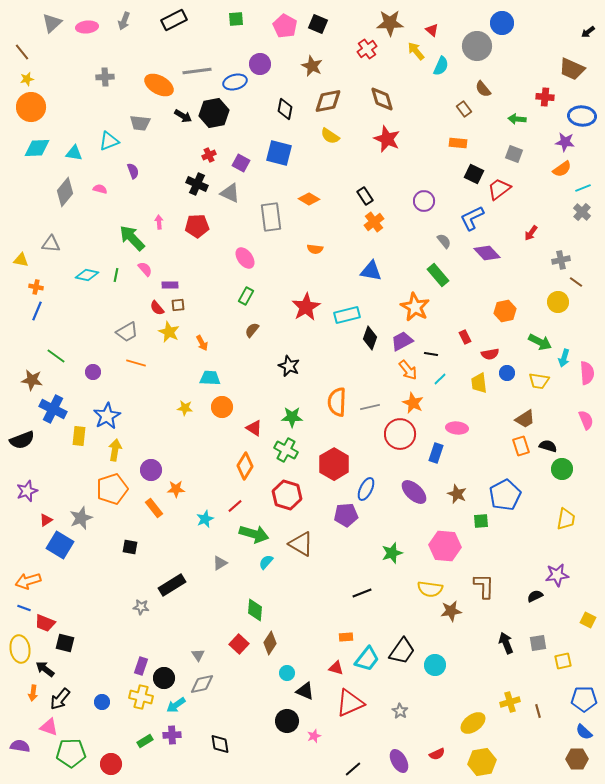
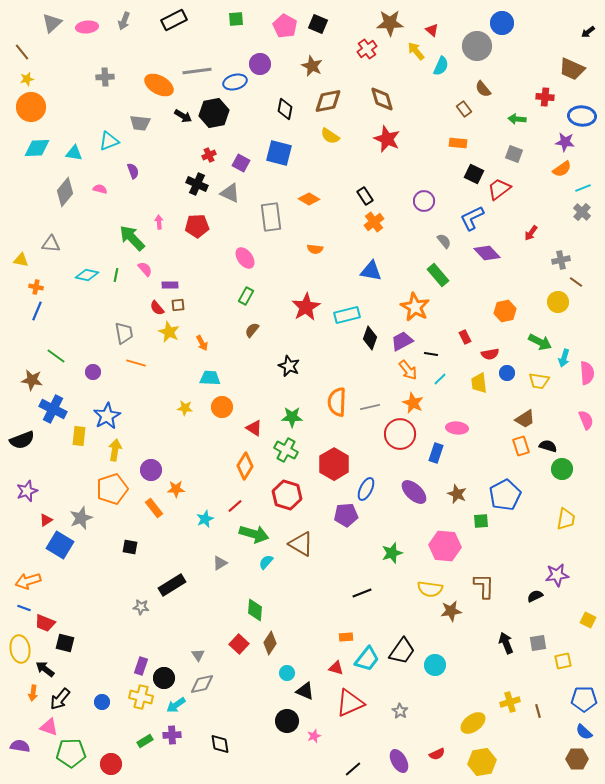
gray trapezoid at (127, 332): moved 3 px left, 1 px down; rotated 70 degrees counterclockwise
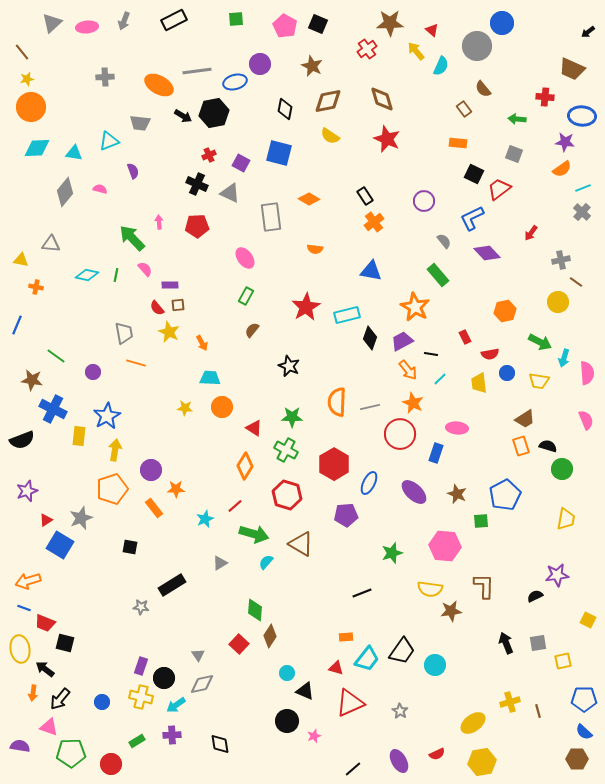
blue line at (37, 311): moved 20 px left, 14 px down
blue ellipse at (366, 489): moved 3 px right, 6 px up
brown diamond at (270, 643): moved 7 px up
green rectangle at (145, 741): moved 8 px left
